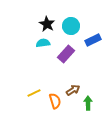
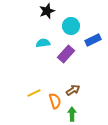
black star: moved 13 px up; rotated 21 degrees clockwise
green arrow: moved 16 px left, 11 px down
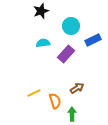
black star: moved 6 px left
brown arrow: moved 4 px right, 2 px up
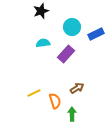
cyan circle: moved 1 px right, 1 px down
blue rectangle: moved 3 px right, 6 px up
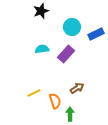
cyan semicircle: moved 1 px left, 6 px down
green arrow: moved 2 px left
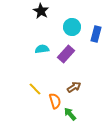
black star: rotated 21 degrees counterclockwise
blue rectangle: rotated 49 degrees counterclockwise
brown arrow: moved 3 px left, 1 px up
yellow line: moved 1 px right, 4 px up; rotated 72 degrees clockwise
green arrow: rotated 40 degrees counterclockwise
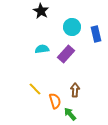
blue rectangle: rotated 28 degrees counterclockwise
brown arrow: moved 1 px right, 3 px down; rotated 56 degrees counterclockwise
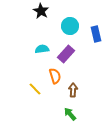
cyan circle: moved 2 px left, 1 px up
brown arrow: moved 2 px left
orange semicircle: moved 25 px up
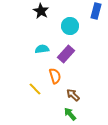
blue rectangle: moved 23 px up; rotated 28 degrees clockwise
brown arrow: moved 5 px down; rotated 48 degrees counterclockwise
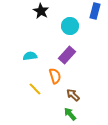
blue rectangle: moved 1 px left
cyan semicircle: moved 12 px left, 7 px down
purple rectangle: moved 1 px right, 1 px down
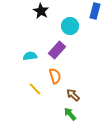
purple rectangle: moved 10 px left, 5 px up
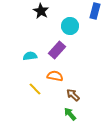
orange semicircle: rotated 63 degrees counterclockwise
